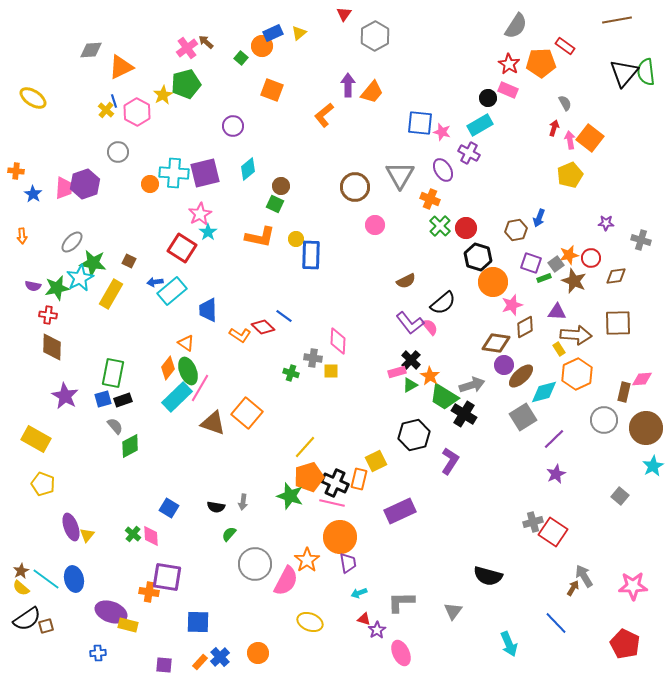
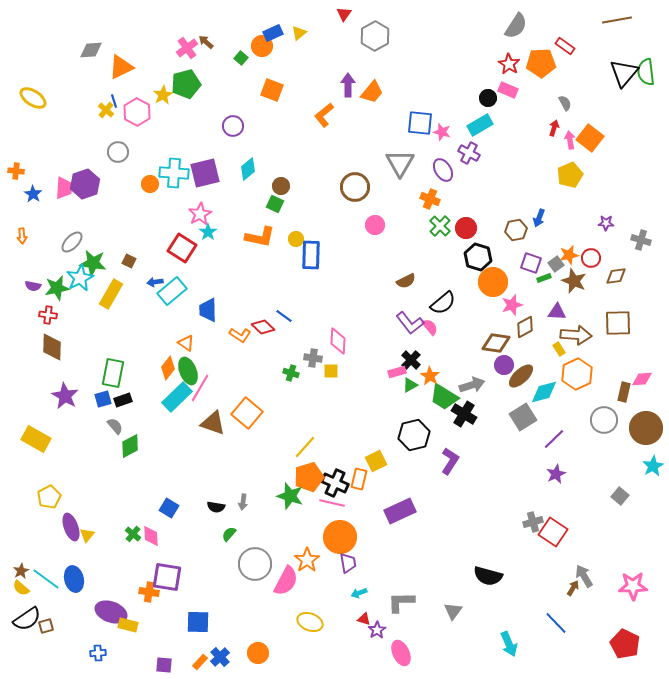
gray triangle at (400, 175): moved 12 px up
yellow pentagon at (43, 484): moved 6 px right, 13 px down; rotated 25 degrees clockwise
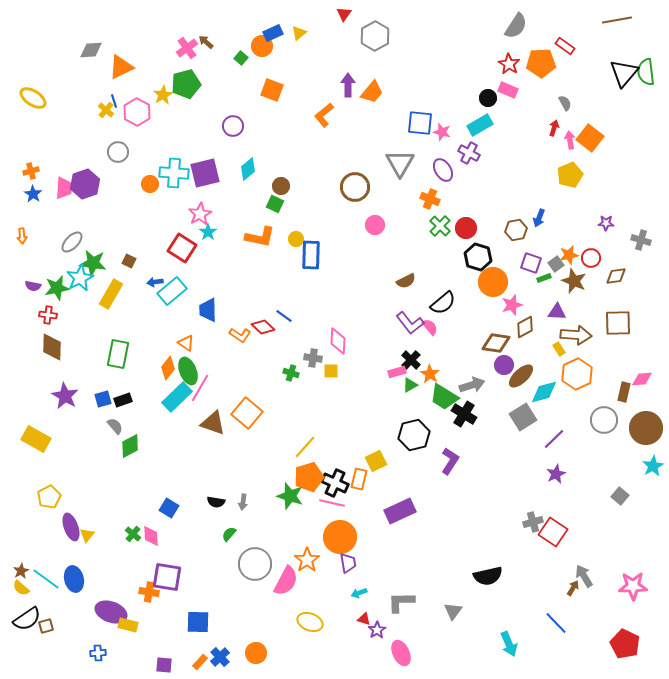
orange cross at (16, 171): moved 15 px right; rotated 21 degrees counterclockwise
green rectangle at (113, 373): moved 5 px right, 19 px up
orange star at (430, 376): moved 2 px up
black semicircle at (216, 507): moved 5 px up
black semicircle at (488, 576): rotated 28 degrees counterclockwise
orange circle at (258, 653): moved 2 px left
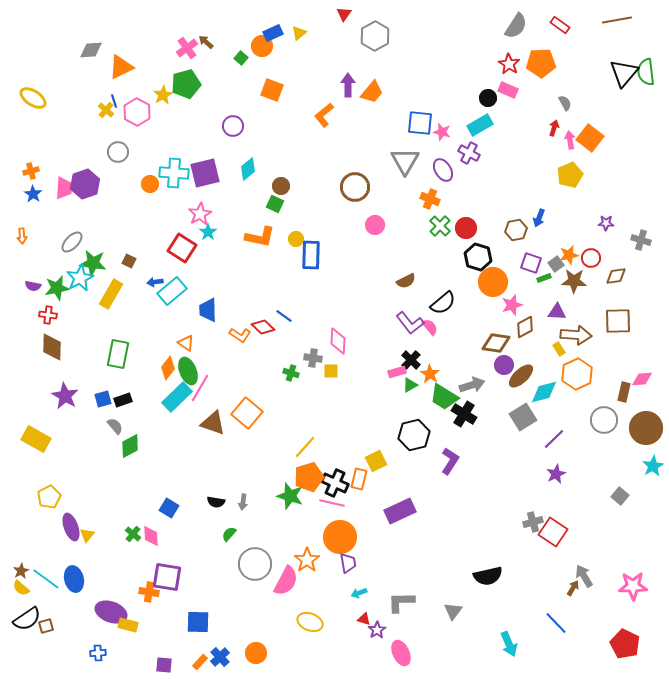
red rectangle at (565, 46): moved 5 px left, 21 px up
gray triangle at (400, 163): moved 5 px right, 2 px up
brown star at (574, 281): rotated 20 degrees counterclockwise
brown square at (618, 323): moved 2 px up
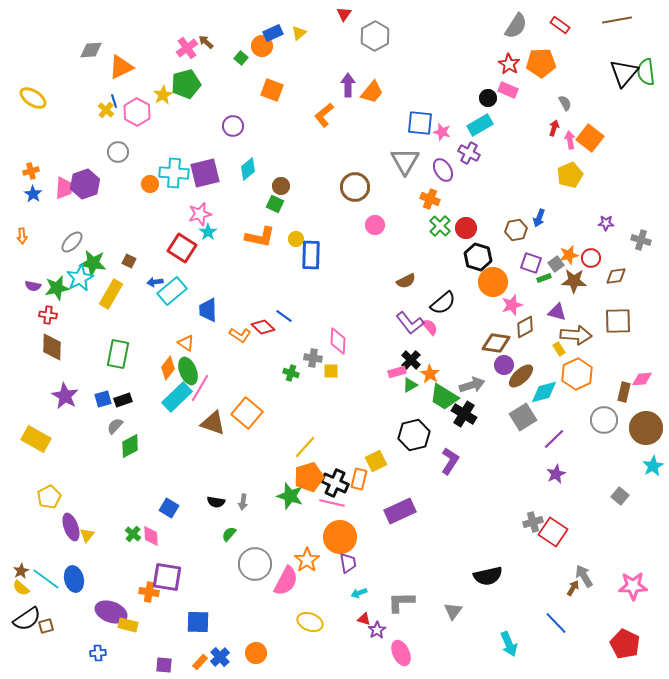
pink star at (200, 214): rotated 15 degrees clockwise
purple triangle at (557, 312): rotated 12 degrees clockwise
gray semicircle at (115, 426): rotated 96 degrees counterclockwise
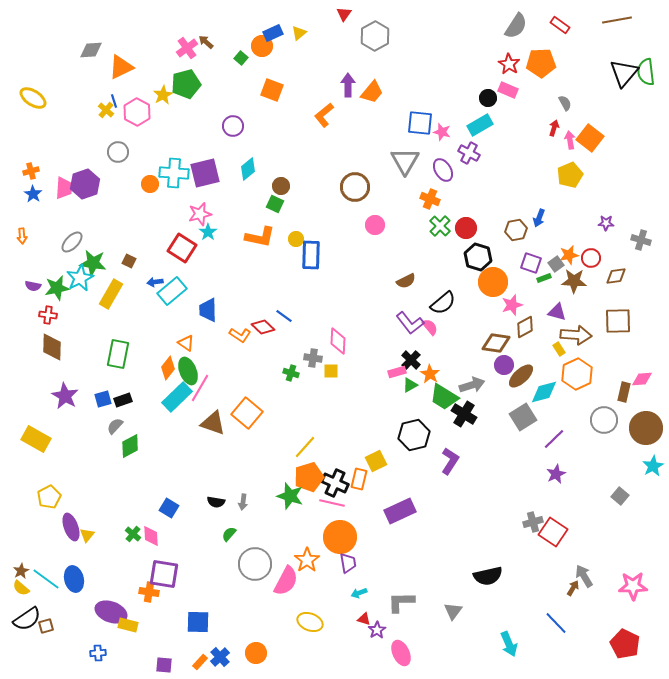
purple square at (167, 577): moved 3 px left, 3 px up
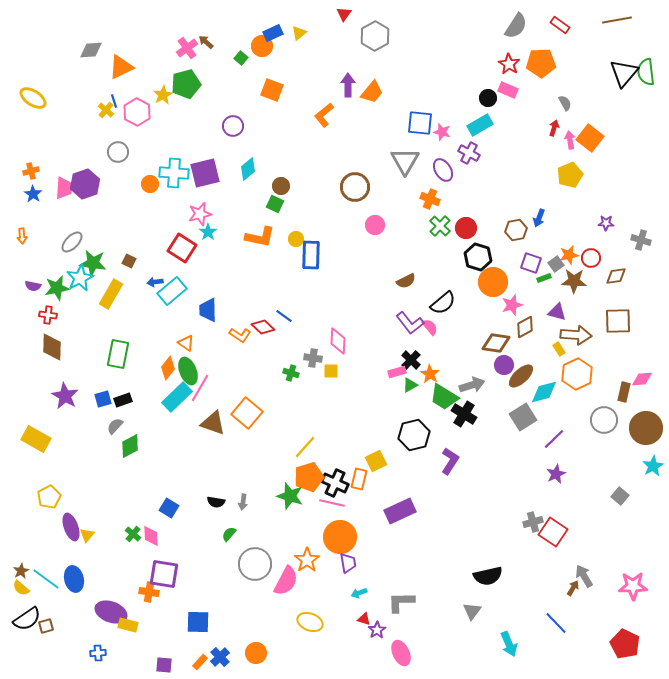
gray triangle at (453, 611): moved 19 px right
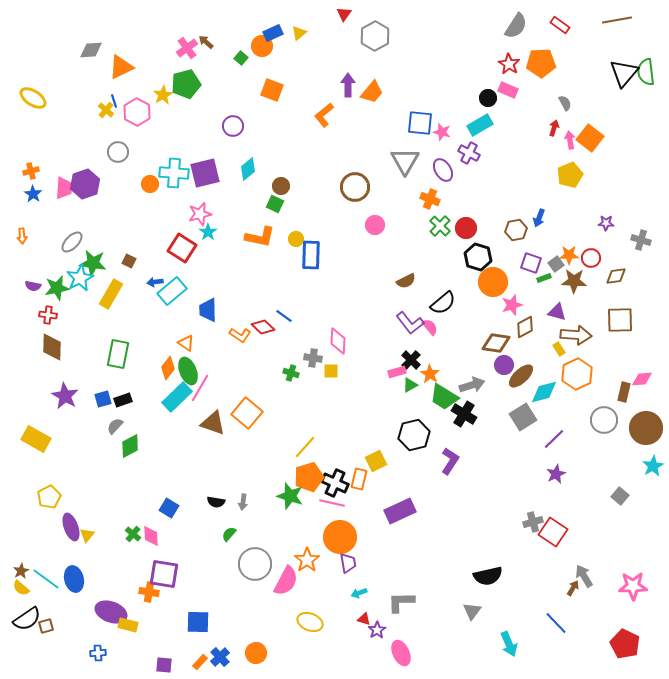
orange star at (569, 255): rotated 12 degrees clockwise
brown square at (618, 321): moved 2 px right, 1 px up
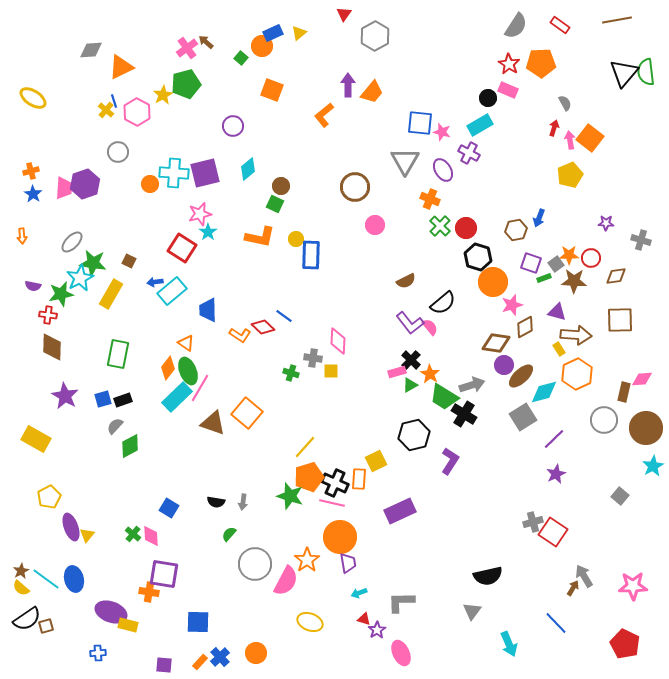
green star at (57, 288): moved 4 px right, 6 px down
orange rectangle at (359, 479): rotated 10 degrees counterclockwise
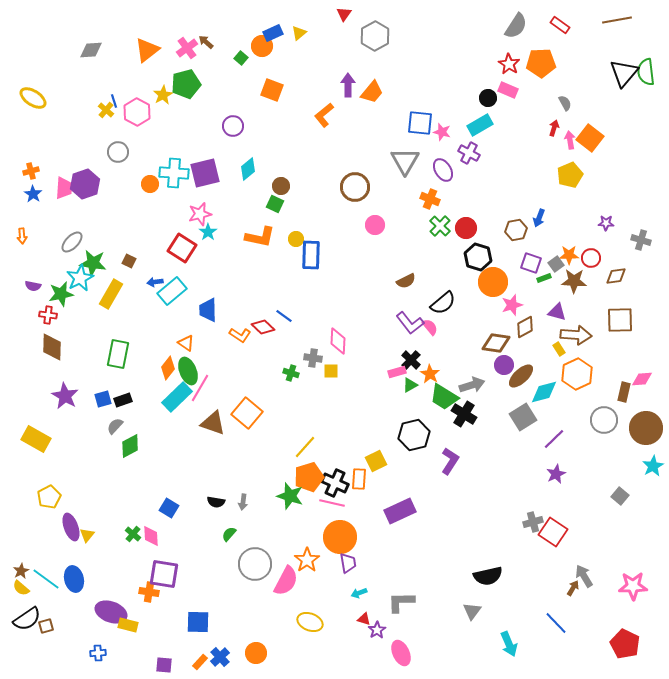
orange triangle at (121, 67): moved 26 px right, 17 px up; rotated 12 degrees counterclockwise
